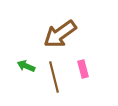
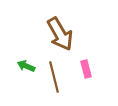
brown arrow: rotated 84 degrees counterclockwise
pink rectangle: moved 3 px right
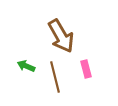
brown arrow: moved 1 px right, 2 px down
brown line: moved 1 px right
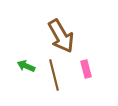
brown line: moved 1 px left, 2 px up
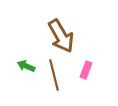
pink rectangle: moved 1 px down; rotated 36 degrees clockwise
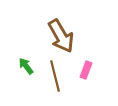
green arrow: rotated 30 degrees clockwise
brown line: moved 1 px right, 1 px down
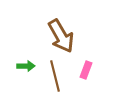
green arrow: rotated 126 degrees clockwise
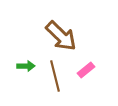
brown arrow: rotated 16 degrees counterclockwise
pink rectangle: rotated 30 degrees clockwise
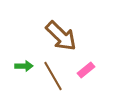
green arrow: moved 2 px left
brown line: moved 2 px left; rotated 16 degrees counterclockwise
